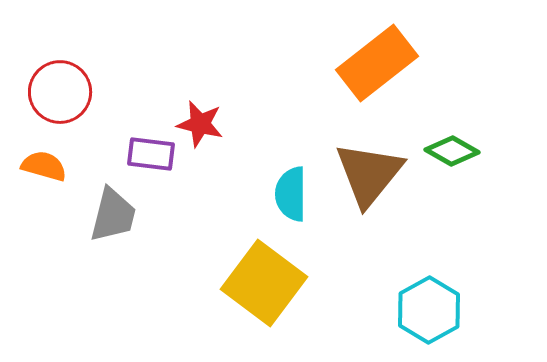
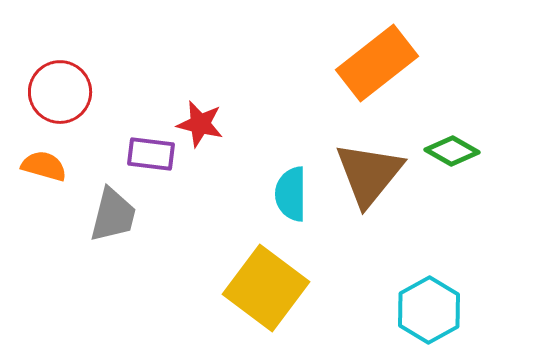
yellow square: moved 2 px right, 5 px down
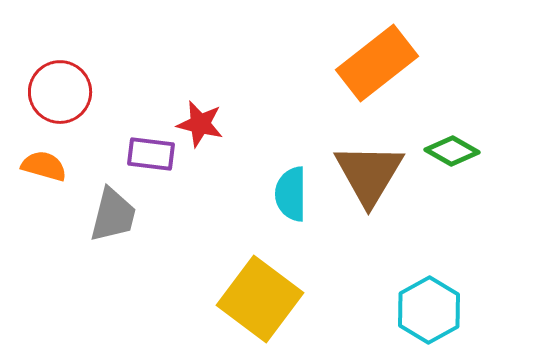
brown triangle: rotated 8 degrees counterclockwise
yellow square: moved 6 px left, 11 px down
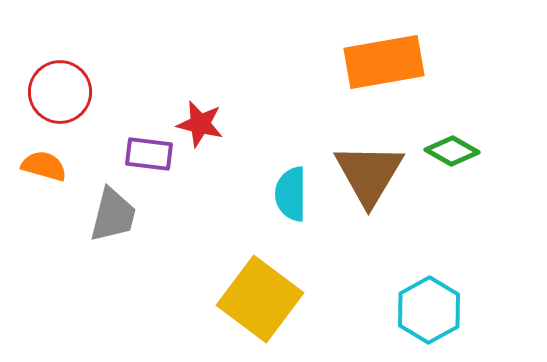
orange rectangle: moved 7 px right, 1 px up; rotated 28 degrees clockwise
purple rectangle: moved 2 px left
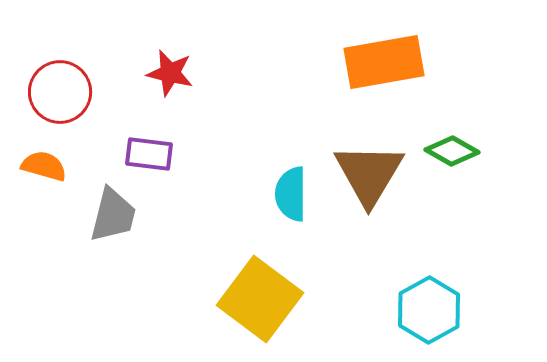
red star: moved 30 px left, 51 px up
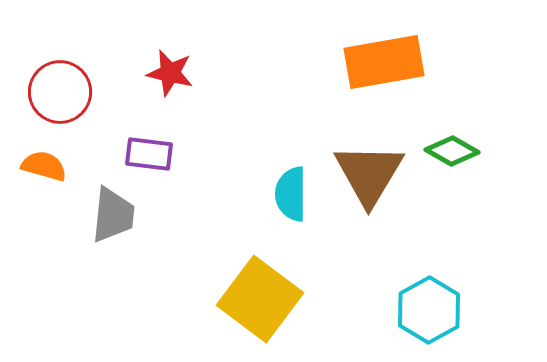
gray trapezoid: rotated 8 degrees counterclockwise
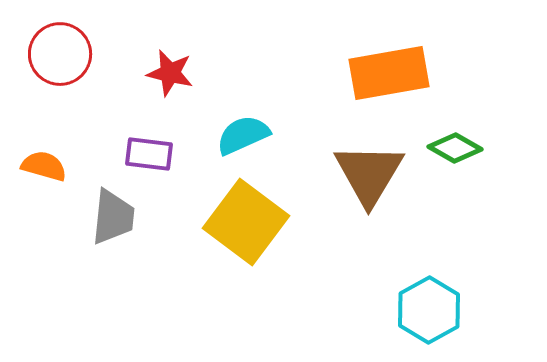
orange rectangle: moved 5 px right, 11 px down
red circle: moved 38 px up
green diamond: moved 3 px right, 3 px up
cyan semicircle: moved 48 px left, 59 px up; rotated 66 degrees clockwise
gray trapezoid: moved 2 px down
yellow square: moved 14 px left, 77 px up
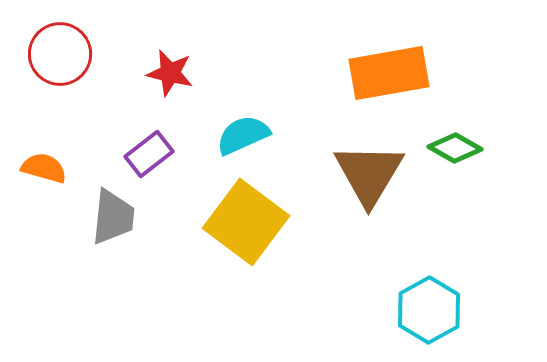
purple rectangle: rotated 45 degrees counterclockwise
orange semicircle: moved 2 px down
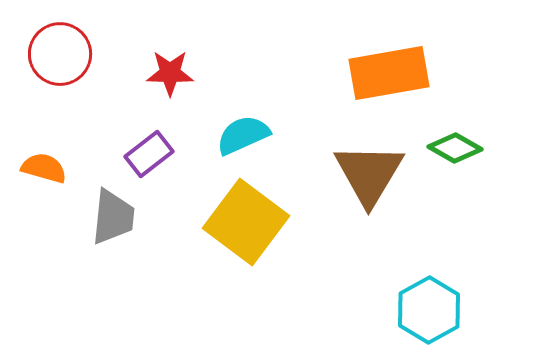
red star: rotated 12 degrees counterclockwise
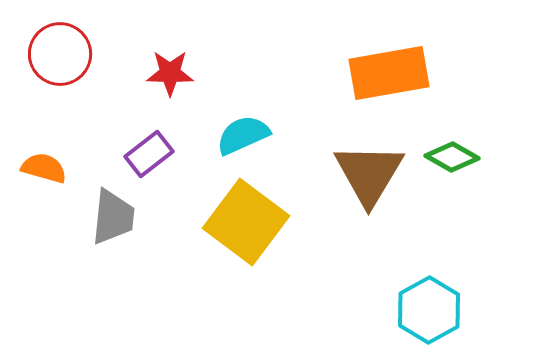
green diamond: moved 3 px left, 9 px down
